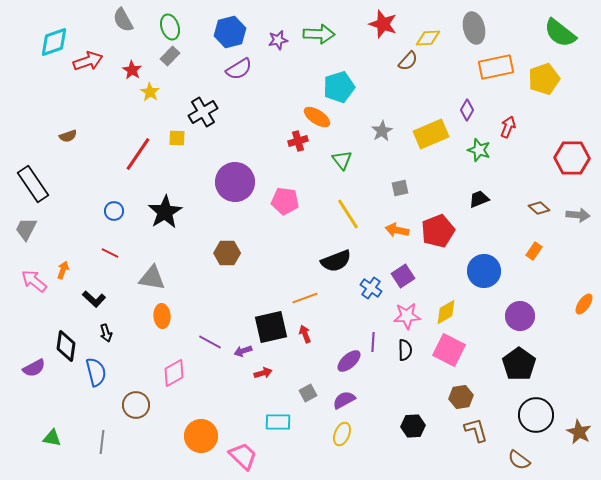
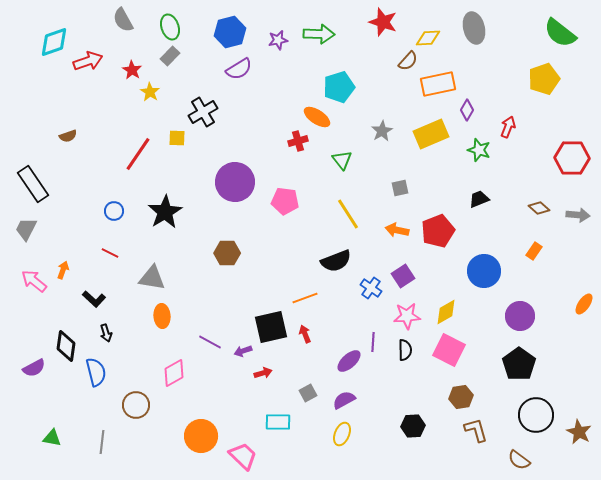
red star at (383, 24): moved 2 px up
orange rectangle at (496, 67): moved 58 px left, 17 px down
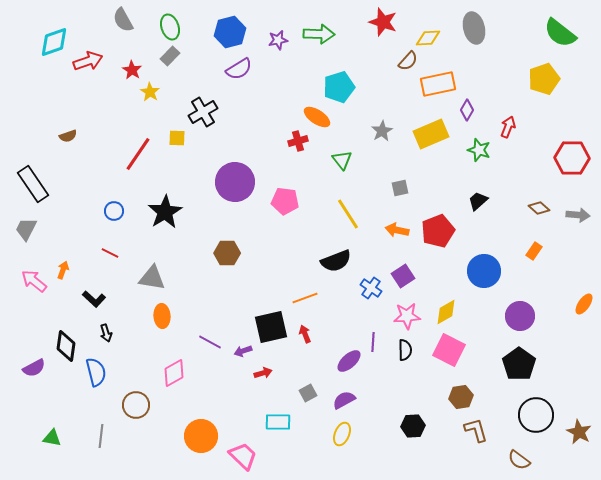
black trapezoid at (479, 199): moved 1 px left, 2 px down; rotated 20 degrees counterclockwise
gray line at (102, 442): moved 1 px left, 6 px up
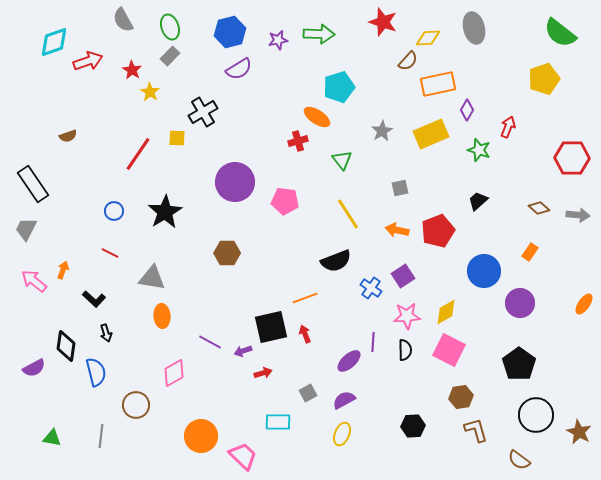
orange rectangle at (534, 251): moved 4 px left, 1 px down
purple circle at (520, 316): moved 13 px up
